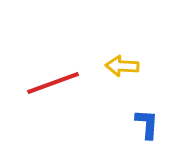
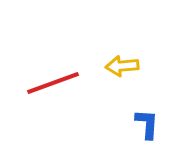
yellow arrow: rotated 8 degrees counterclockwise
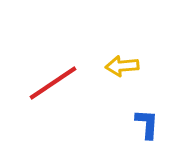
red line: rotated 14 degrees counterclockwise
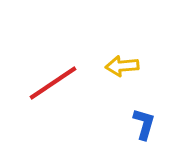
blue L-shape: moved 3 px left; rotated 12 degrees clockwise
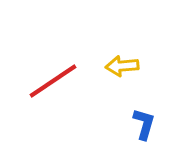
red line: moved 2 px up
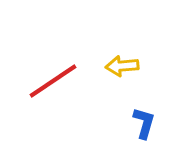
blue L-shape: moved 1 px up
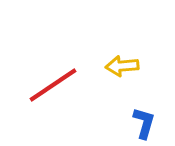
red line: moved 4 px down
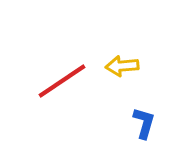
red line: moved 9 px right, 4 px up
